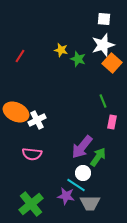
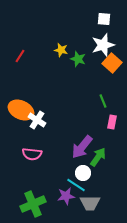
orange ellipse: moved 5 px right, 2 px up
white cross: rotated 30 degrees counterclockwise
purple star: rotated 18 degrees counterclockwise
green cross: moved 2 px right; rotated 15 degrees clockwise
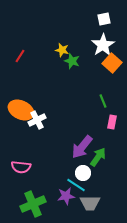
white square: rotated 16 degrees counterclockwise
white star: rotated 15 degrees counterclockwise
yellow star: moved 1 px right
green star: moved 6 px left, 2 px down
white cross: rotated 30 degrees clockwise
pink semicircle: moved 11 px left, 13 px down
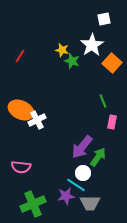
white star: moved 11 px left
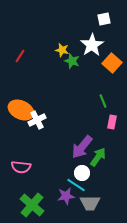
white circle: moved 1 px left
green cross: moved 1 px left, 1 px down; rotated 25 degrees counterclockwise
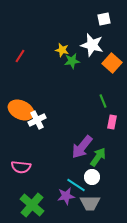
white star: rotated 25 degrees counterclockwise
green star: rotated 28 degrees counterclockwise
white circle: moved 10 px right, 4 px down
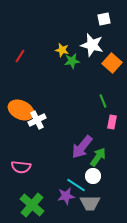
white circle: moved 1 px right, 1 px up
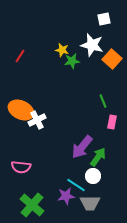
orange square: moved 4 px up
